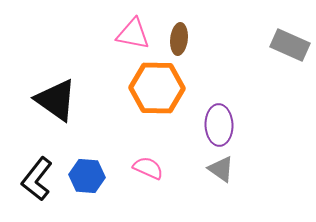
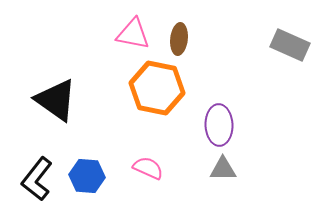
orange hexagon: rotated 10 degrees clockwise
gray triangle: moved 2 px right; rotated 36 degrees counterclockwise
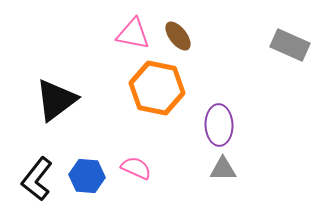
brown ellipse: moved 1 px left, 3 px up; rotated 44 degrees counterclockwise
black triangle: rotated 48 degrees clockwise
pink semicircle: moved 12 px left
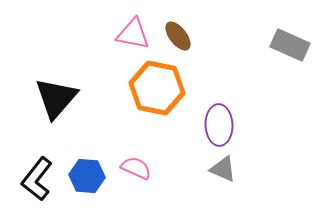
black triangle: moved 2 px up; rotated 12 degrees counterclockwise
gray triangle: rotated 24 degrees clockwise
